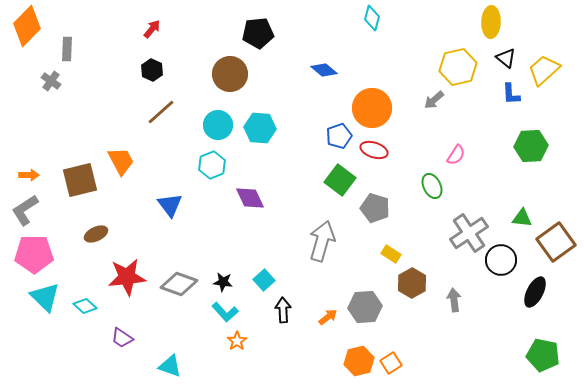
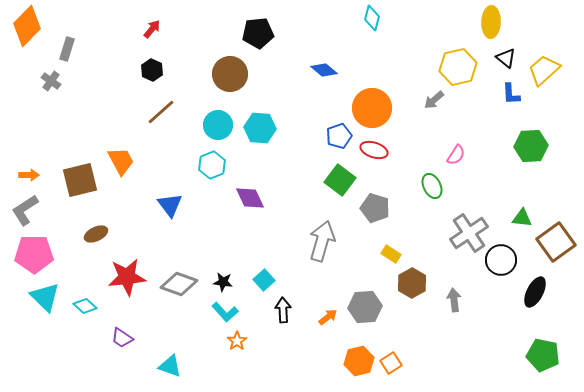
gray rectangle at (67, 49): rotated 15 degrees clockwise
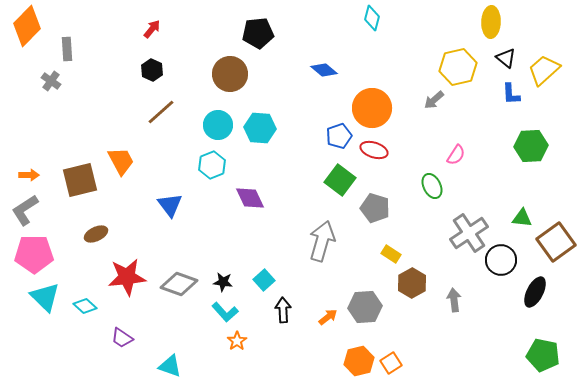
gray rectangle at (67, 49): rotated 20 degrees counterclockwise
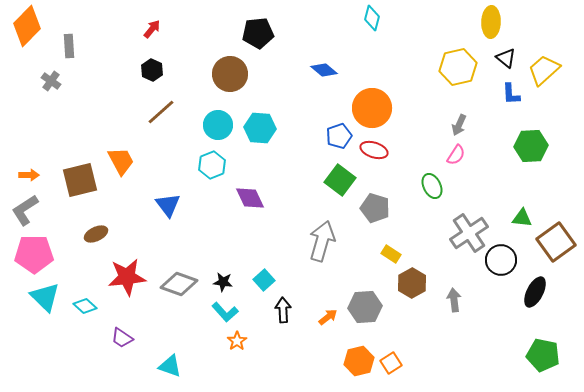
gray rectangle at (67, 49): moved 2 px right, 3 px up
gray arrow at (434, 100): moved 25 px right, 25 px down; rotated 25 degrees counterclockwise
blue triangle at (170, 205): moved 2 px left
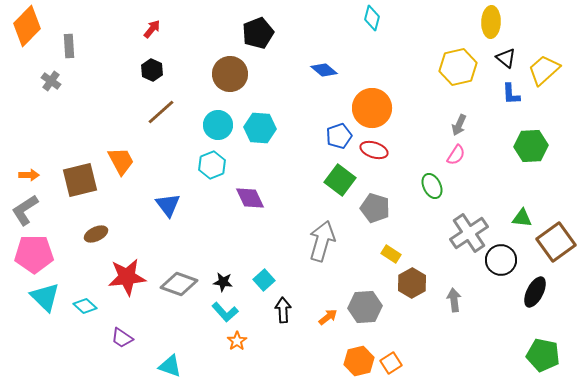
black pentagon at (258, 33): rotated 16 degrees counterclockwise
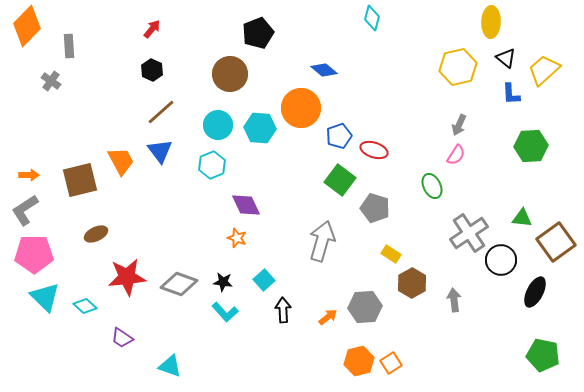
orange circle at (372, 108): moved 71 px left
purple diamond at (250, 198): moved 4 px left, 7 px down
blue triangle at (168, 205): moved 8 px left, 54 px up
orange star at (237, 341): moved 103 px up; rotated 18 degrees counterclockwise
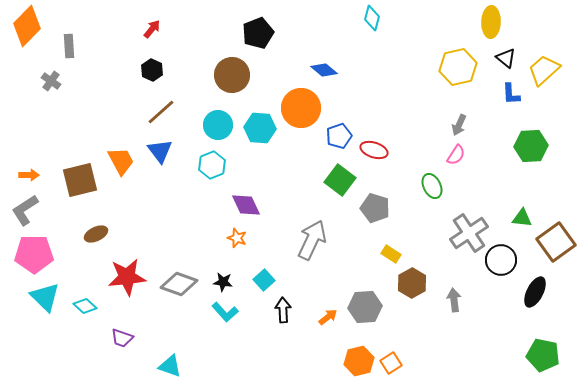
brown circle at (230, 74): moved 2 px right, 1 px down
gray arrow at (322, 241): moved 10 px left, 1 px up; rotated 9 degrees clockwise
purple trapezoid at (122, 338): rotated 15 degrees counterclockwise
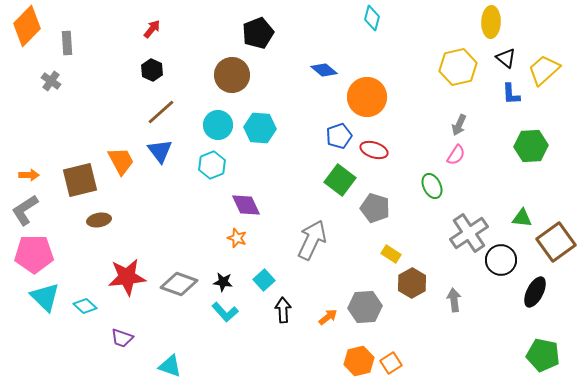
gray rectangle at (69, 46): moved 2 px left, 3 px up
orange circle at (301, 108): moved 66 px right, 11 px up
brown ellipse at (96, 234): moved 3 px right, 14 px up; rotated 15 degrees clockwise
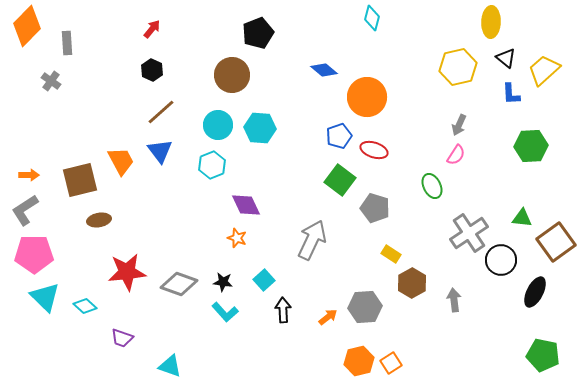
red star at (127, 277): moved 5 px up
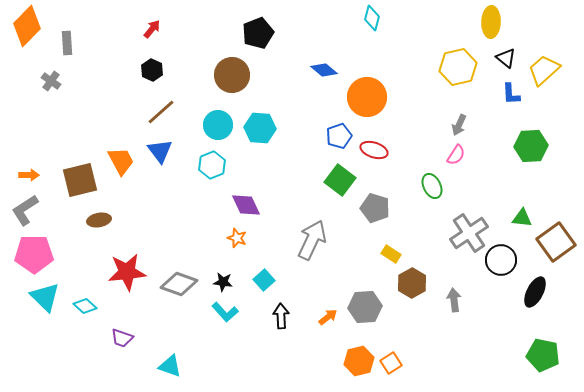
black arrow at (283, 310): moved 2 px left, 6 px down
